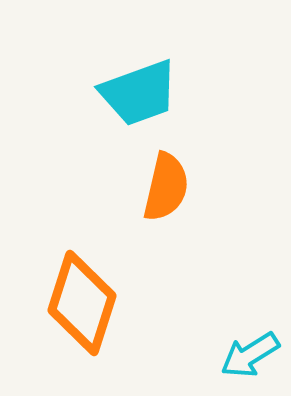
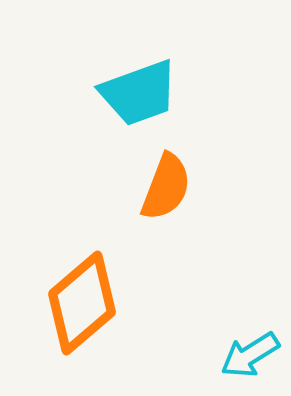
orange semicircle: rotated 8 degrees clockwise
orange diamond: rotated 32 degrees clockwise
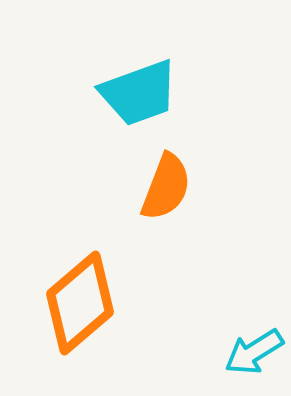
orange diamond: moved 2 px left
cyan arrow: moved 4 px right, 3 px up
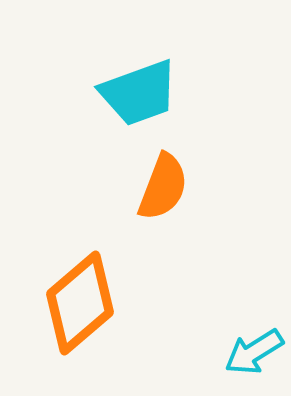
orange semicircle: moved 3 px left
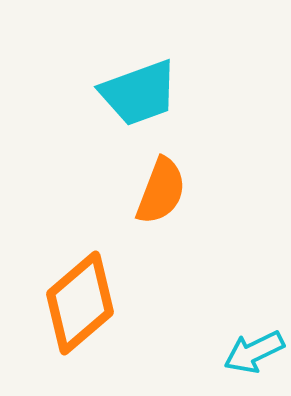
orange semicircle: moved 2 px left, 4 px down
cyan arrow: rotated 6 degrees clockwise
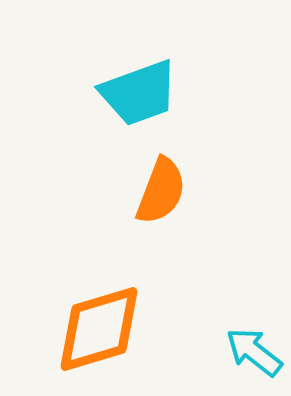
orange diamond: moved 19 px right, 26 px down; rotated 24 degrees clockwise
cyan arrow: rotated 64 degrees clockwise
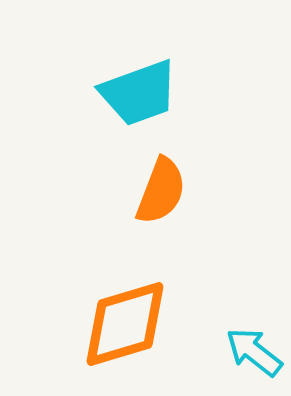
orange diamond: moved 26 px right, 5 px up
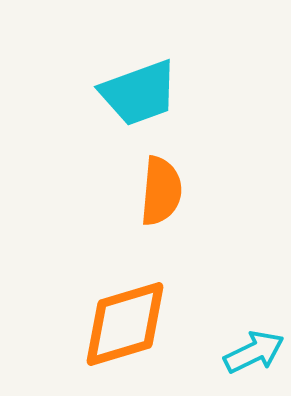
orange semicircle: rotated 16 degrees counterclockwise
cyan arrow: rotated 116 degrees clockwise
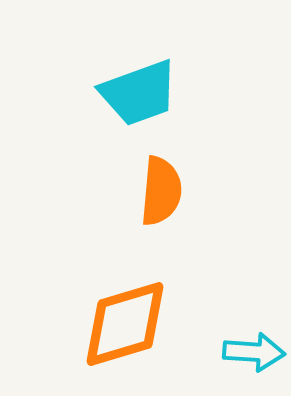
cyan arrow: rotated 30 degrees clockwise
